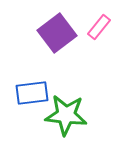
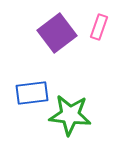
pink rectangle: rotated 20 degrees counterclockwise
green star: moved 4 px right
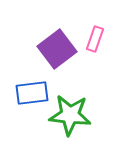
pink rectangle: moved 4 px left, 12 px down
purple square: moved 16 px down
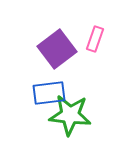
blue rectangle: moved 17 px right
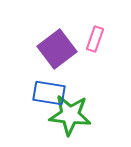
blue rectangle: rotated 16 degrees clockwise
